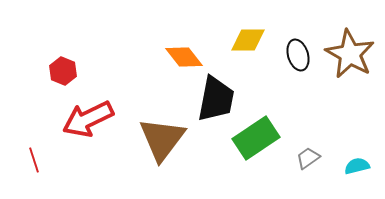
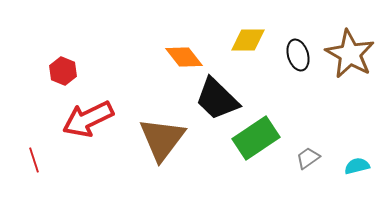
black trapezoid: moved 1 px right; rotated 123 degrees clockwise
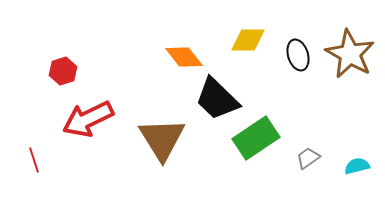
red hexagon: rotated 20 degrees clockwise
brown triangle: rotated 9 degrees counterclockwise
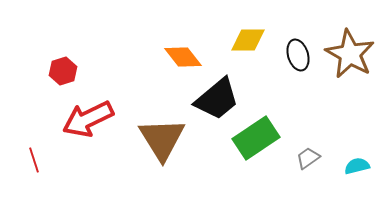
orange diamond: moved 1 px left
black trapezoid: rotated 84 degrees counterclockwise
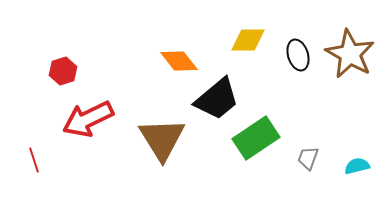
orange diamond: moved 4 px left, 4 px down
gray trapezoid: rotated 35 degrees counterclockwise
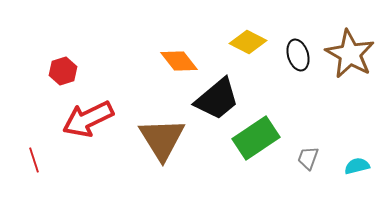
yellow diamond: moved 2 px down; rotated 27 degrees clockwise
